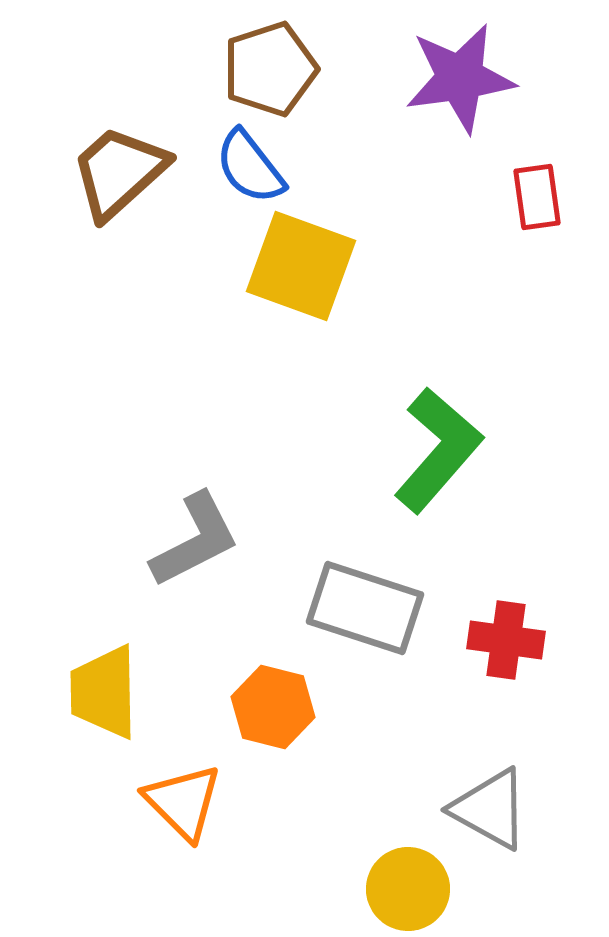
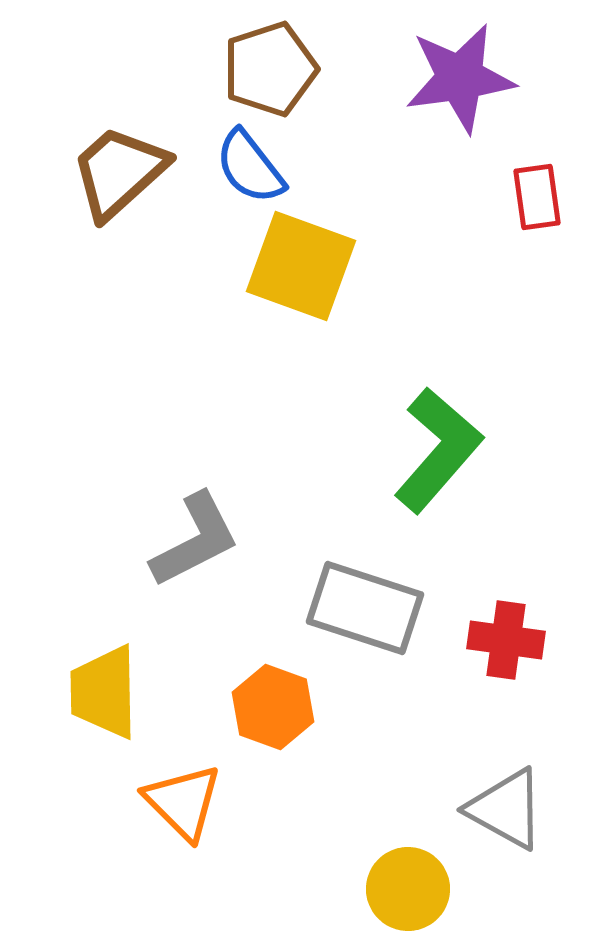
orange hexagon: rotated 6 degrees clockwise
gray triangle: moved 16 px right
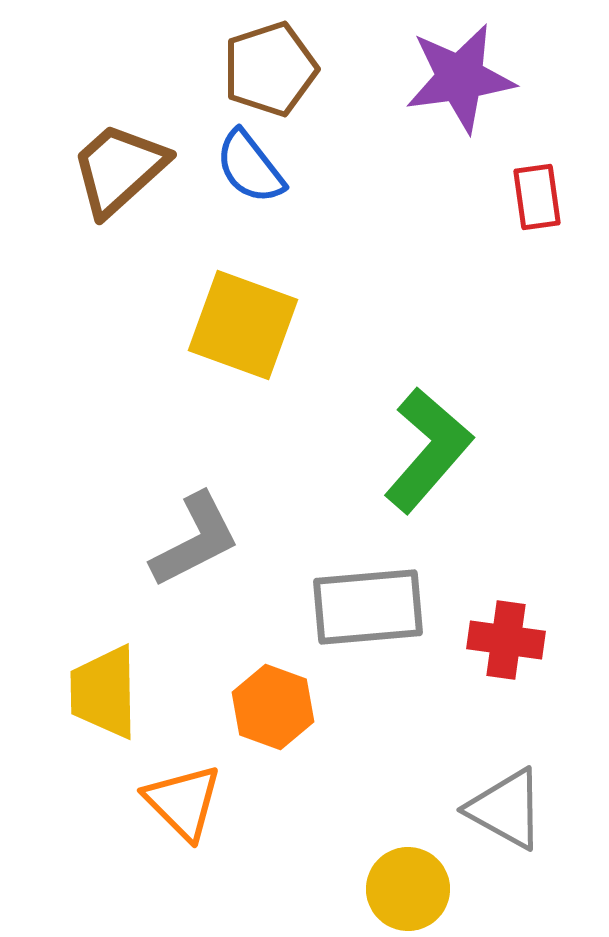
brown trapezoid: moved 3 px up
yellow square: moved 58 px left, 59 px down
green L-shape: moved 10 px left
gray rectangle: moved 3 px right, 1 px up; rotated 23 degrees counterclockwise
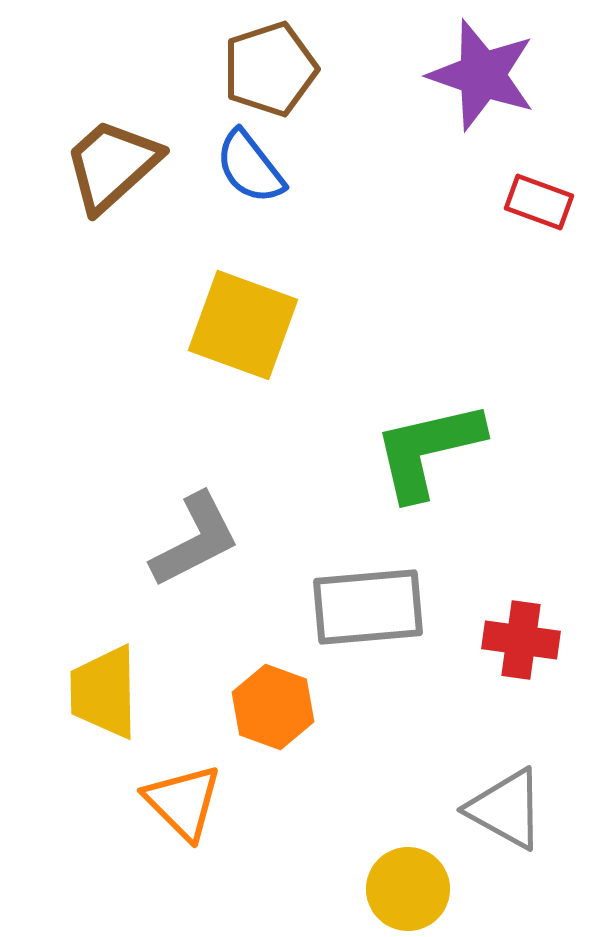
purple star: moved 22 px right, 3 px up; rotated 27 degrees clockwise
brown trapezoid: moved 7 px left, 4 px up
red rectangle: moved 2 px right, 5 px down; rotated 62 degrees counterclockwise
green L-shape: rotated 144 degrees counterclockwise
red cross: moved 15 px right
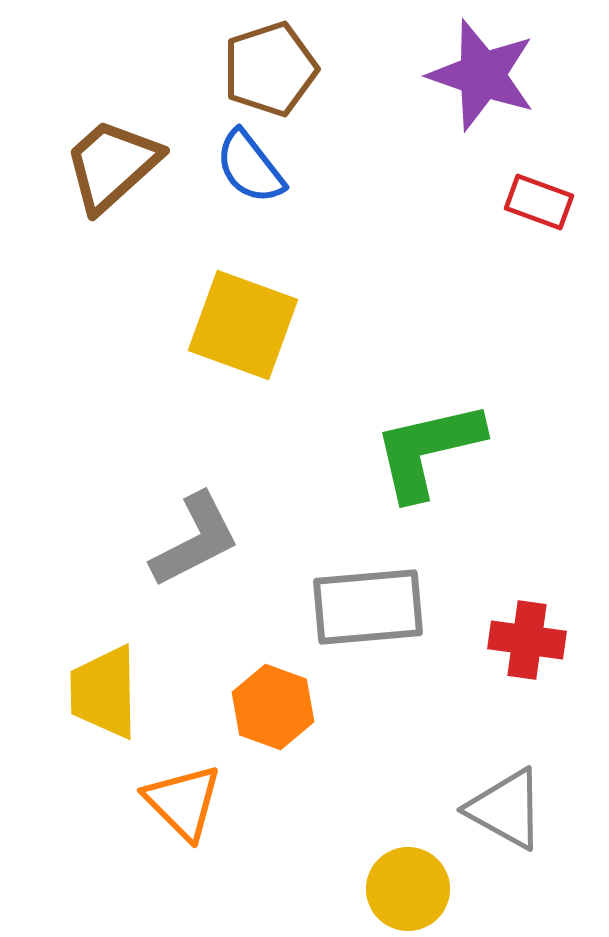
red cross: moved 6 px right
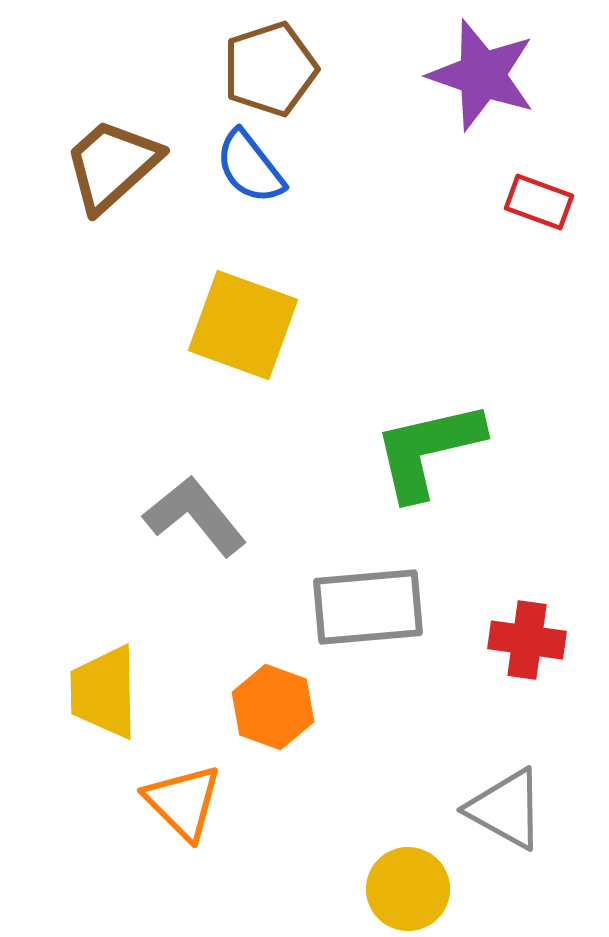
gray L-shape: moved 24 px up; rotated 102 degrees counterclockwise
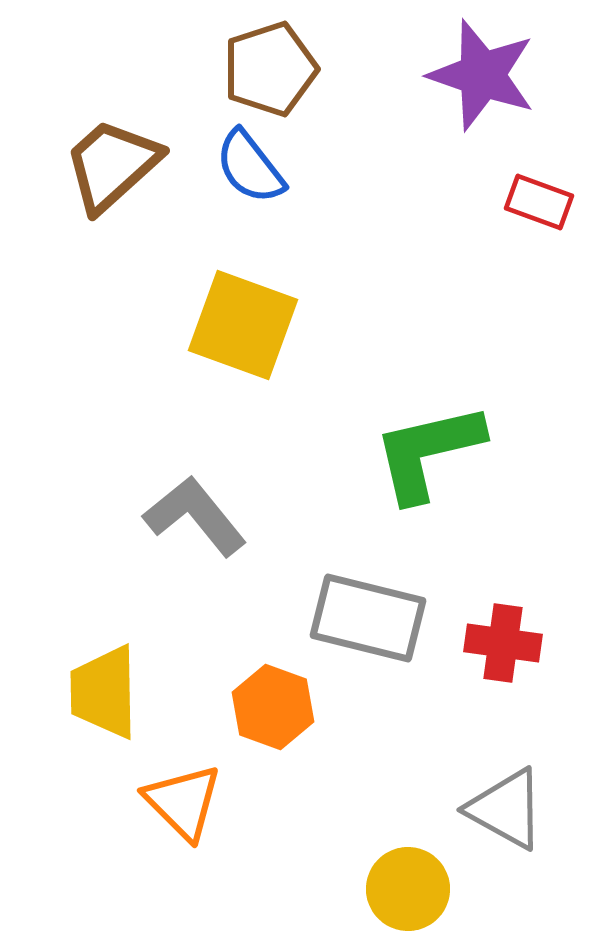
green L-shape: moved 2 px down
gray rectangle: moved 11 px down; rotated 19 degrees clockwise
red cross: moved 24 px left, 3 px down
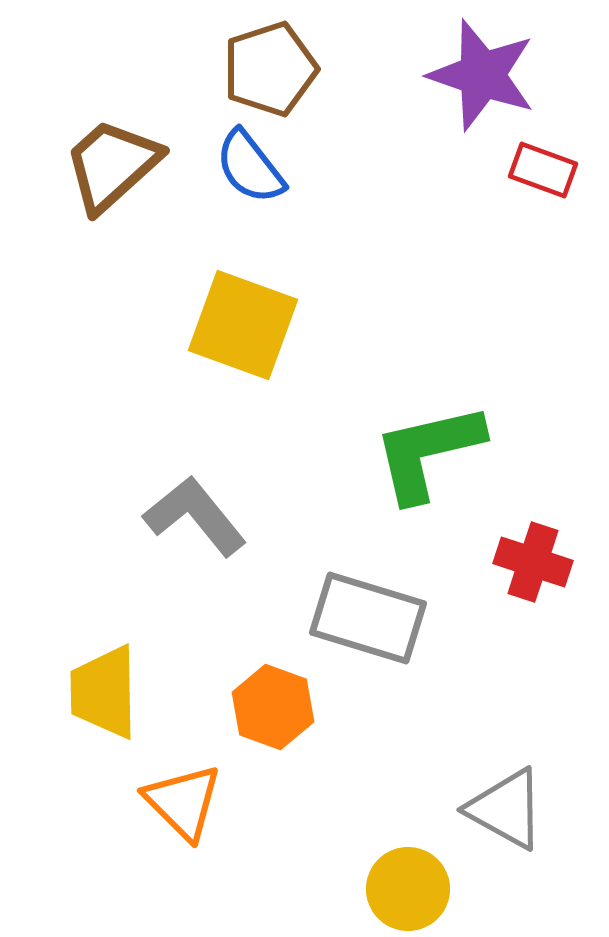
red rectangle: moved 4 px right, 32 px up
gray rectangle: rotated 3 degrees clockwise
red cross: moved 30 px right, 81 px up; rotated 10 degrees clockwise
